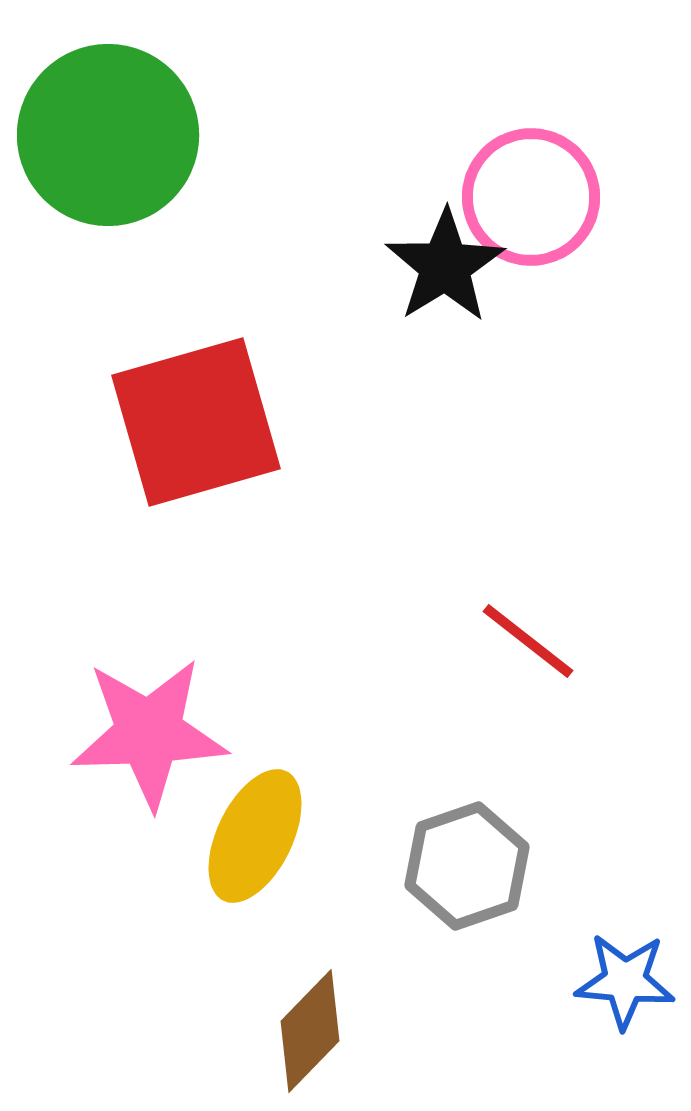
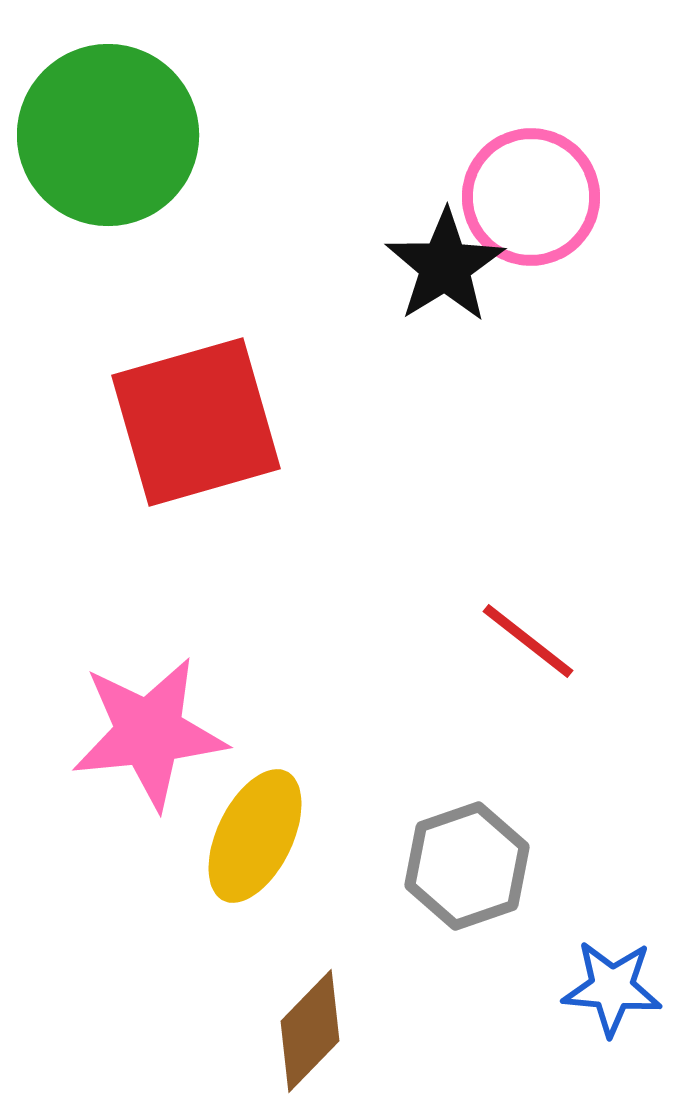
pink star: rotated 4 degrees counterclockwise
blue star: moved 13 px left, 7 px down
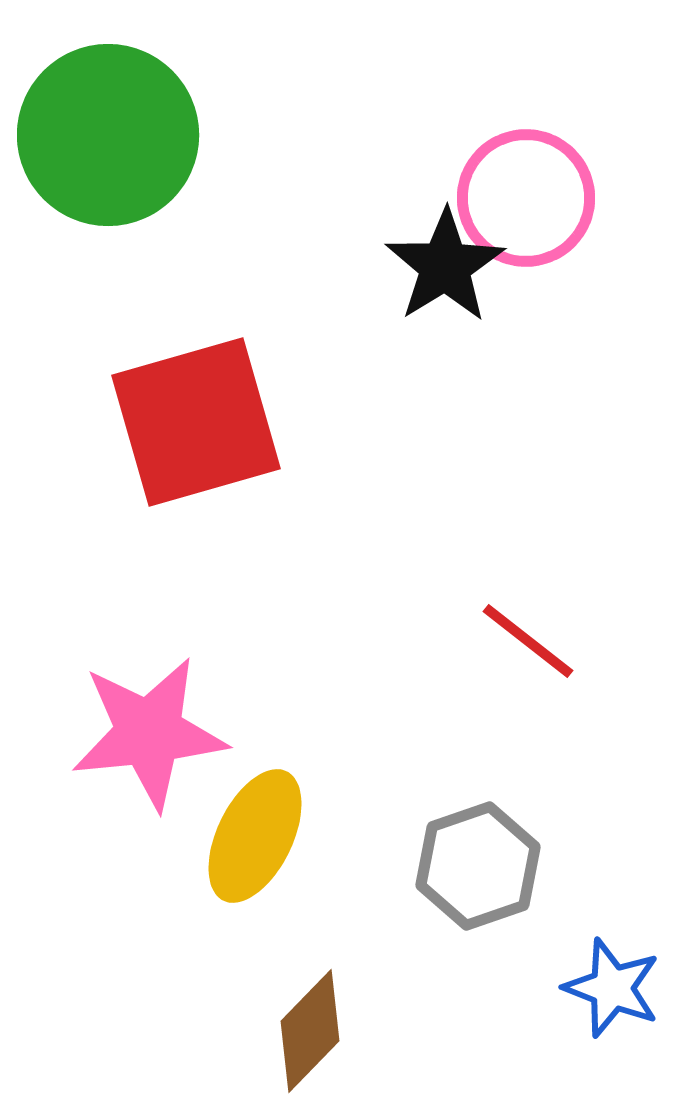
pink circle: moved 5 px left, 1 px down
gray hexagon: moved 11 px right
blue star: rotated 16 degrees clockwise
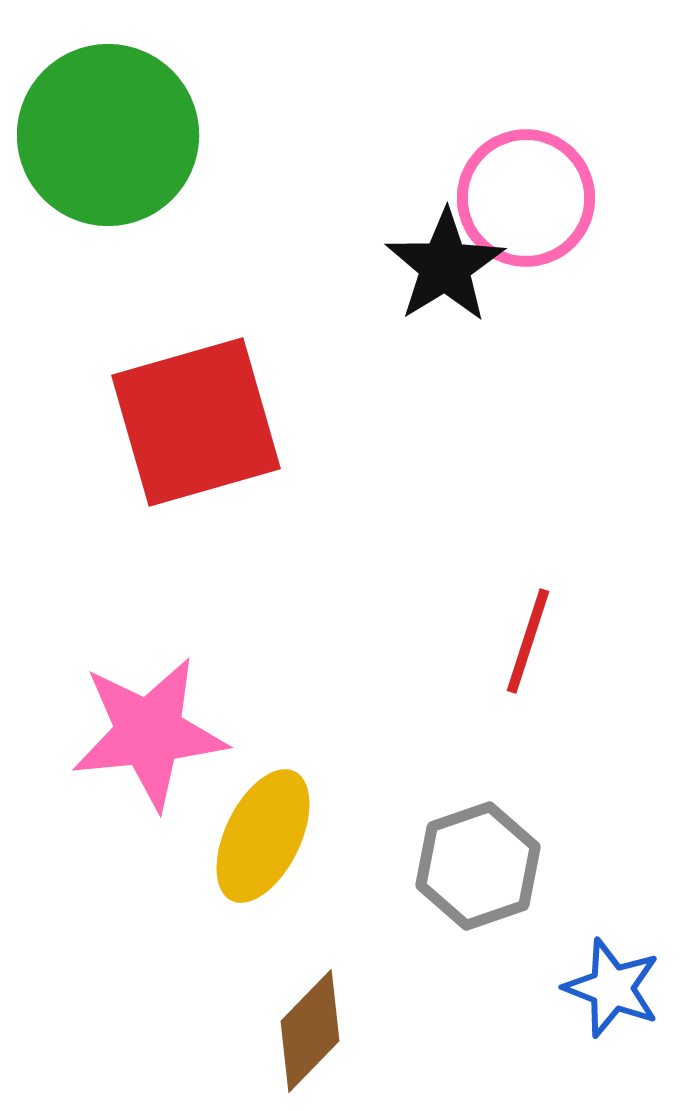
red line: rotated 70 degrees clockwise
yellow ellipse: moved 8 px right
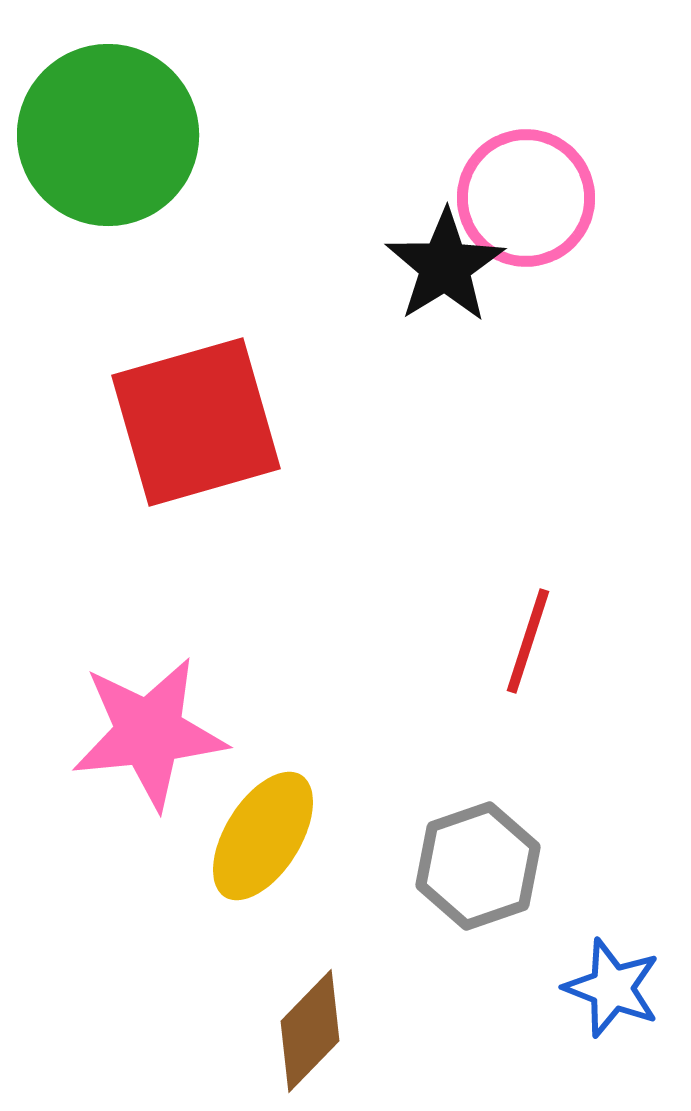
yellow ellipse: rotated 6 degrees clockwise
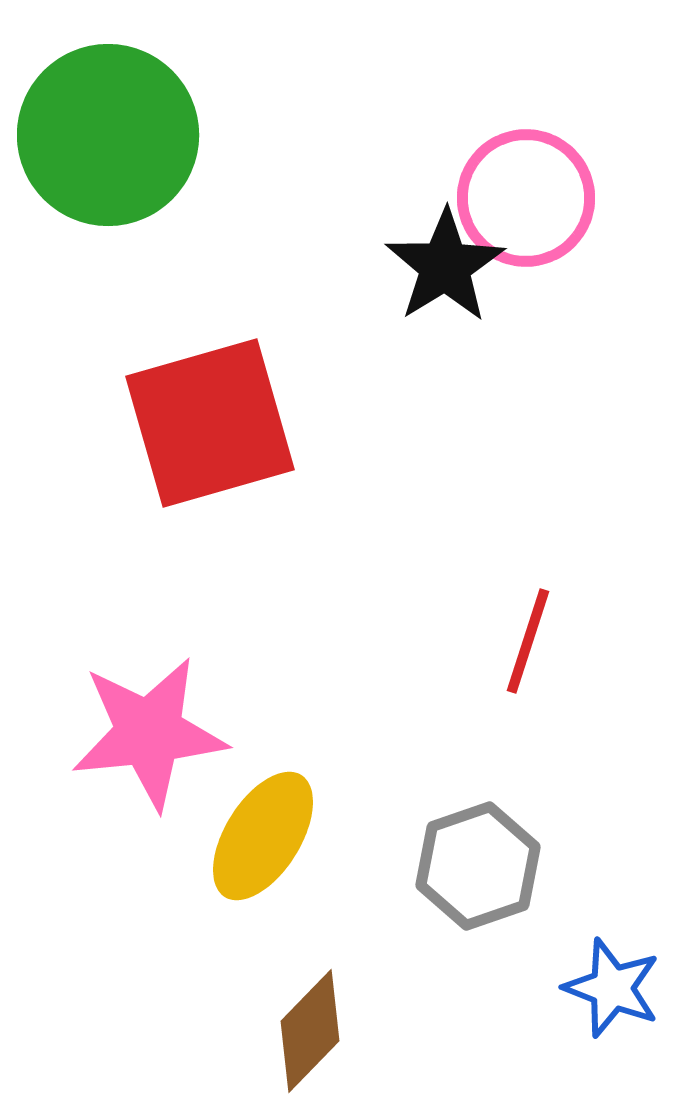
red square: moved 14 px right, 1 px down
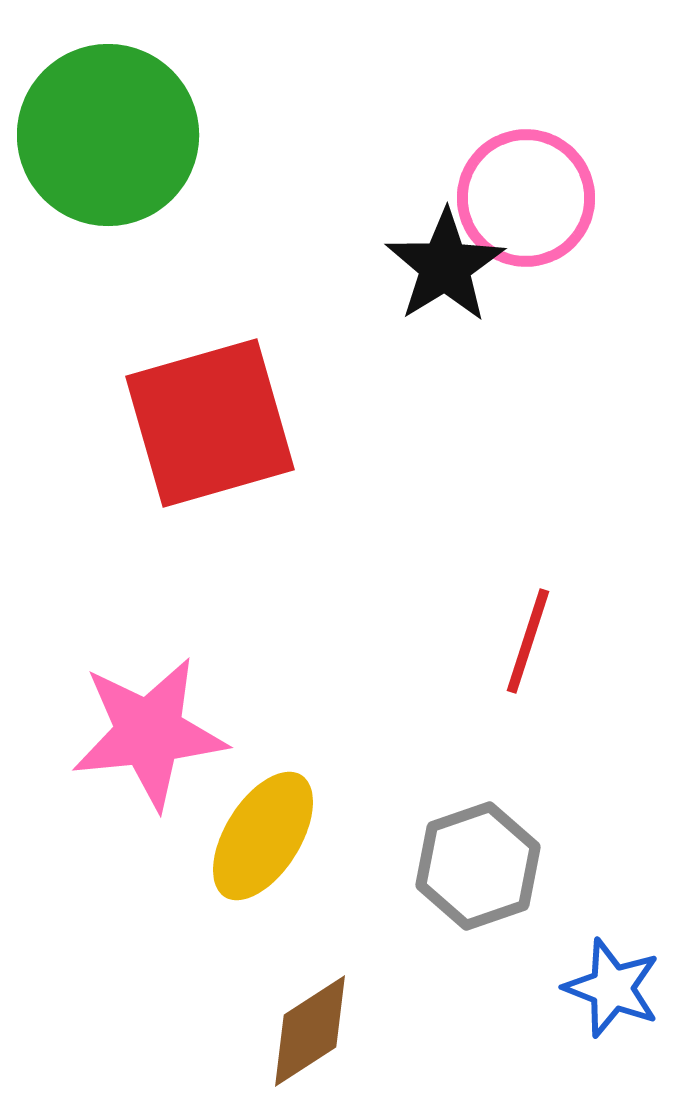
brown diamond: rotated 13 degrees clockwise
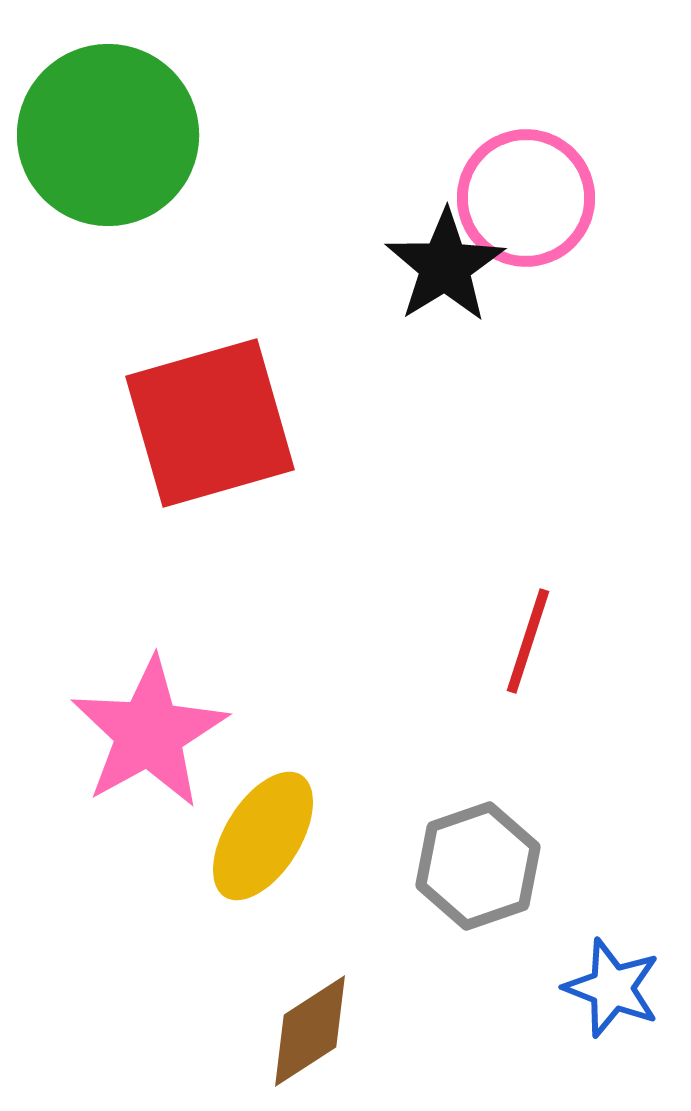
pink star: rotated 23 degrees counterclockwise
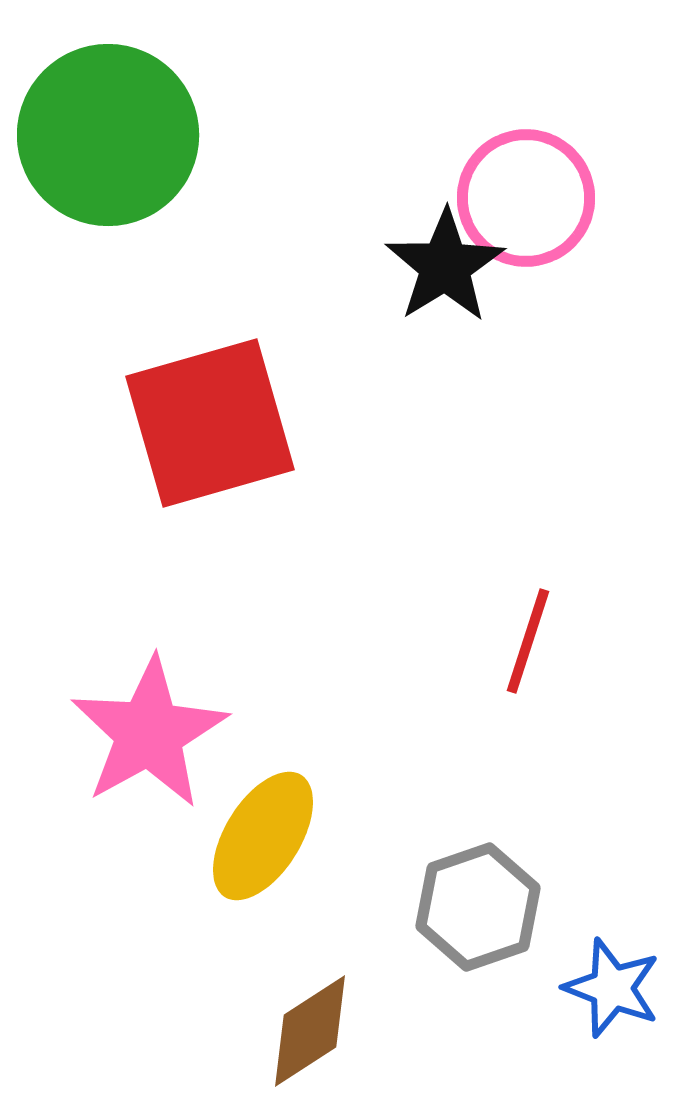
gray hexagon: moved 41 px down
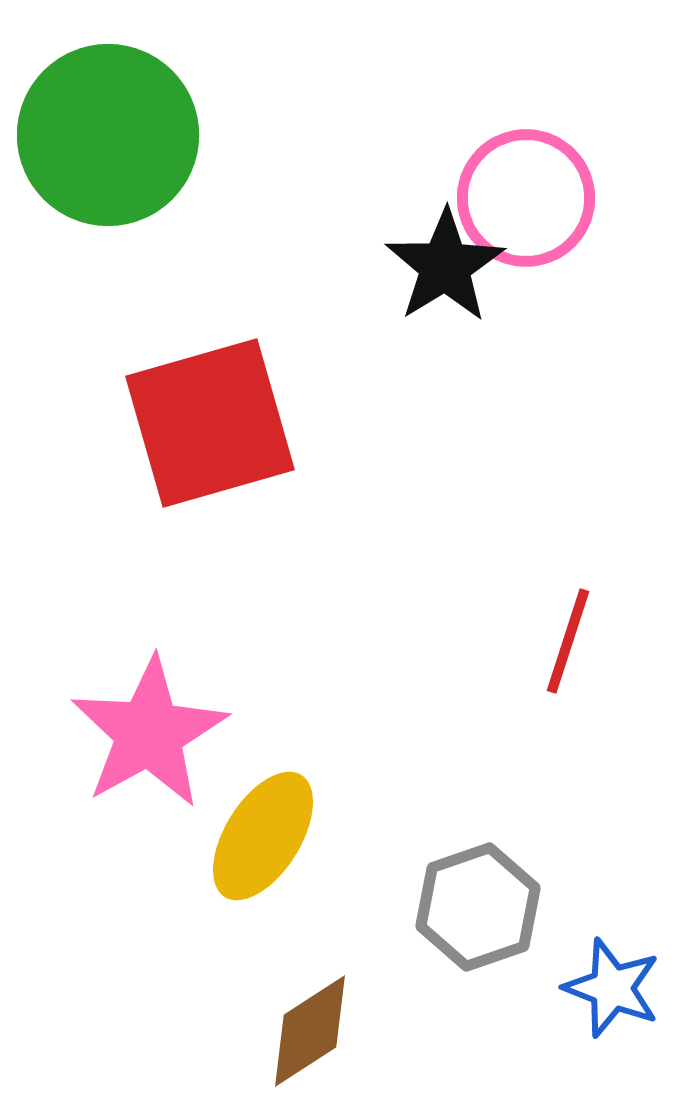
red line: moved 40 px right
